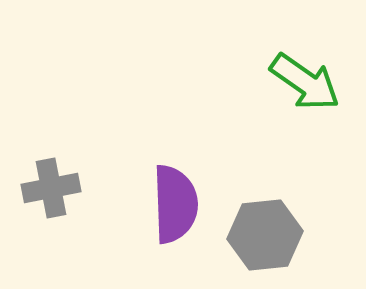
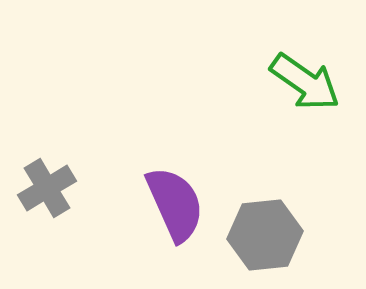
gray cross: moved 4 px left; rotated 20 degrees counterclockwise
purple semicircle: rotated 22 degrees counterclockwise
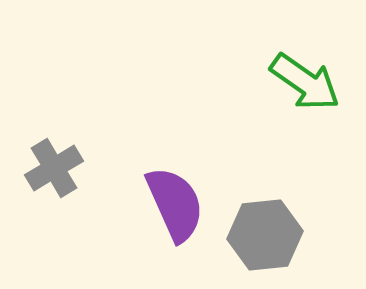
gray cross: moved 7 px right, 20 px up
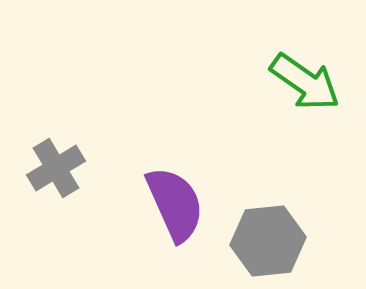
gray cross: moved 2 px right
gray hexagon: moved 3 px right, 6 px down
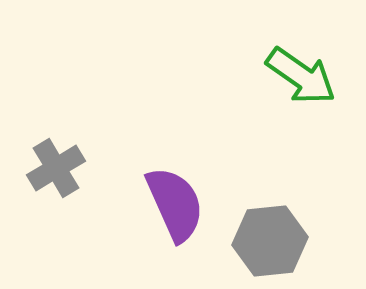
green arrow: moved 4 px left, 6 px up
gray hexagon: moved 2 px right
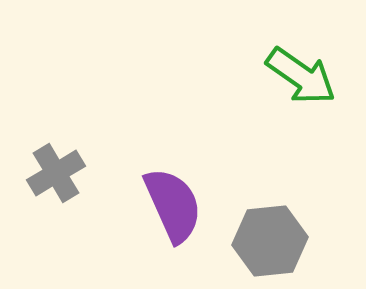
gray cross: moved 5 px down
purple semicircle: moved 2 px left, 1 px down
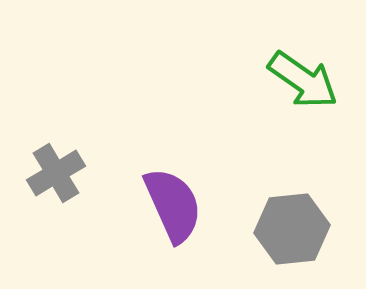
green arrow: moved 2 px right, 4 px down
gray hexagon: moved 22 px right, 12 px up
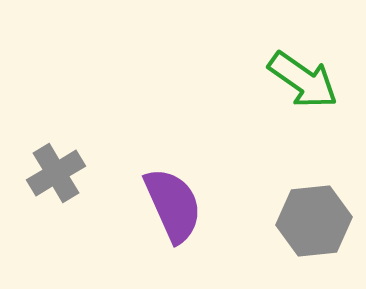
gray hexagon: moved 22 px right, 8 px up
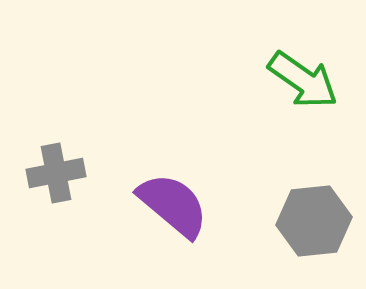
gray cross: rotated 20 degrees clockwise
purple semicircle: rotated 26 degrees counterclockwise
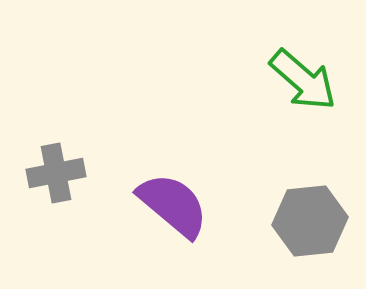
green arrow: rotated 6 degrees clockwise
gray hexagon: moved 4 px left
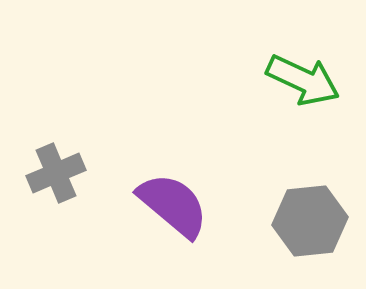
green arrow: rotated 16 degrees counterclockwise
gray cross: rotated 12 degrees counterclockwise
